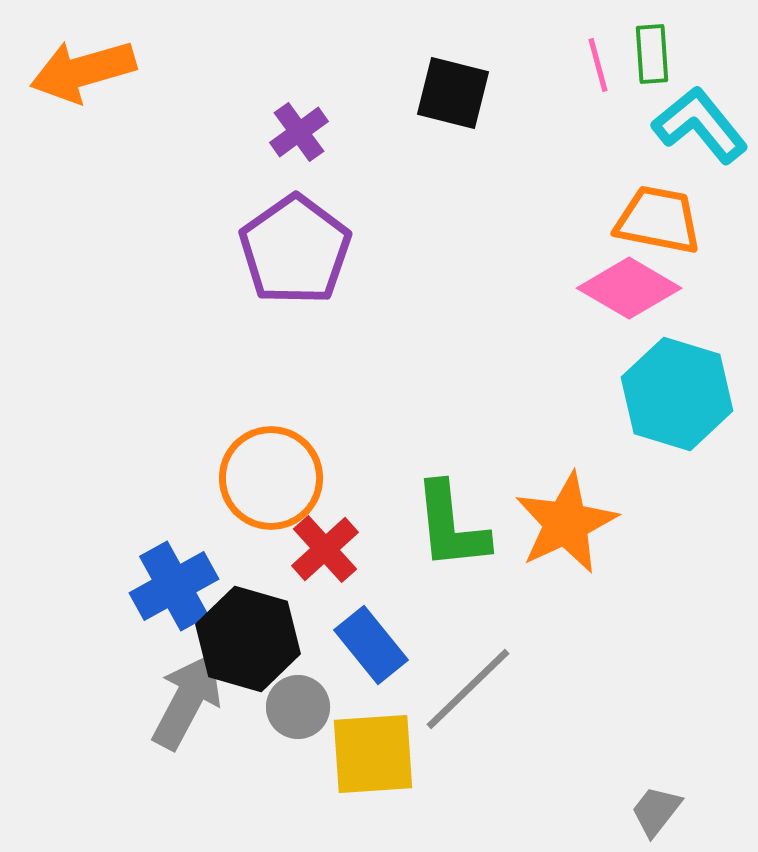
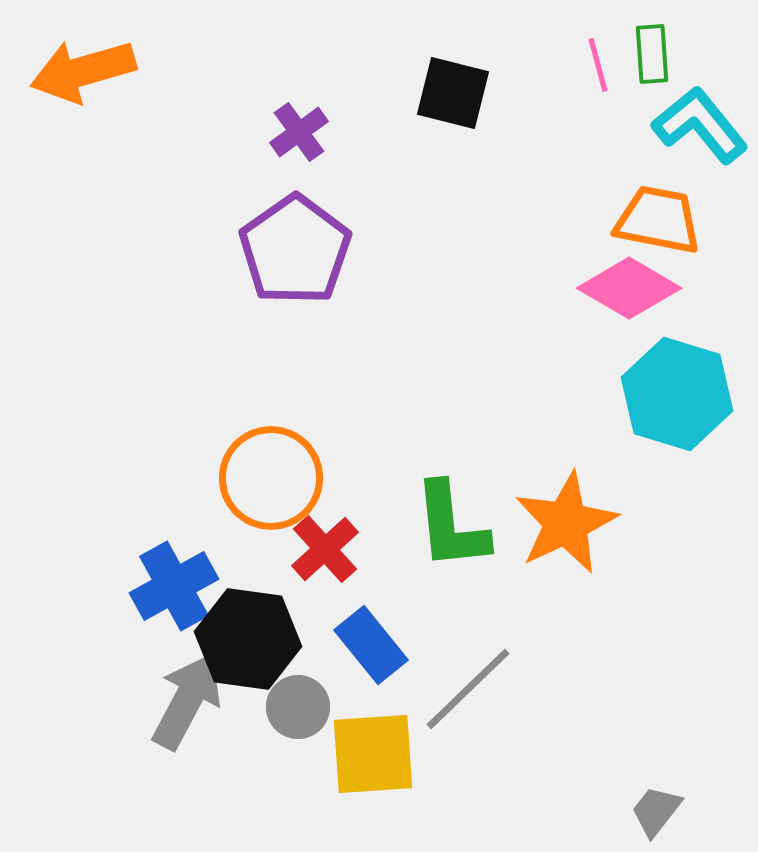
black hexagon: rotated 8 degrees counterclockwise
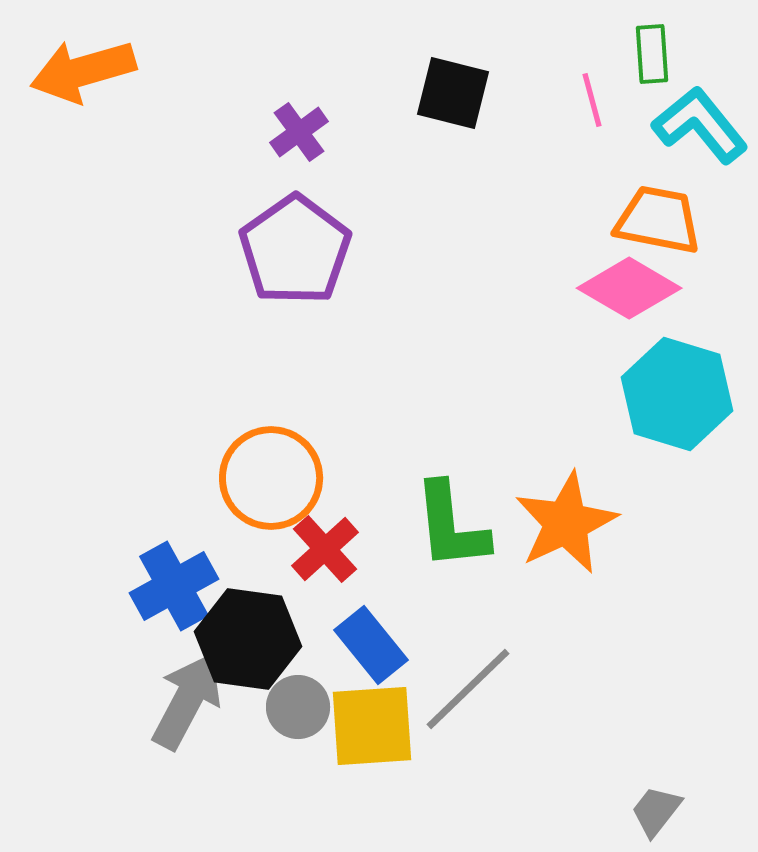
pink line: moved 6 px left, 35 px down
yellow square: moved 1 px left, 28 px up
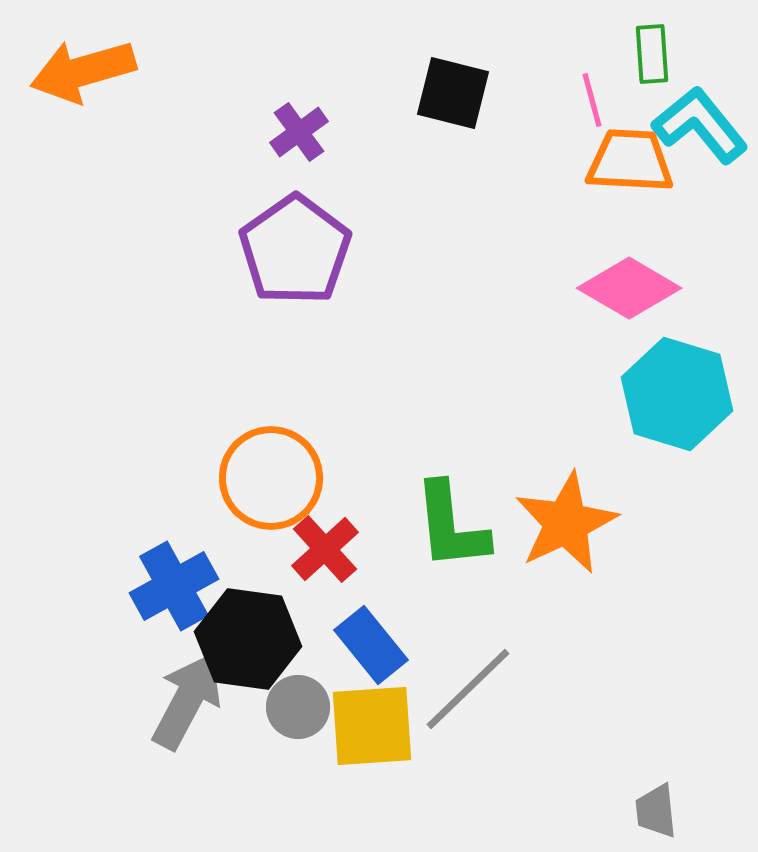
orange trapezoid: moved 28 px left, 59 px up; rotated 8 degrees counterclockwise
gray trapezoid: rotated 44 degrees counterclockwise
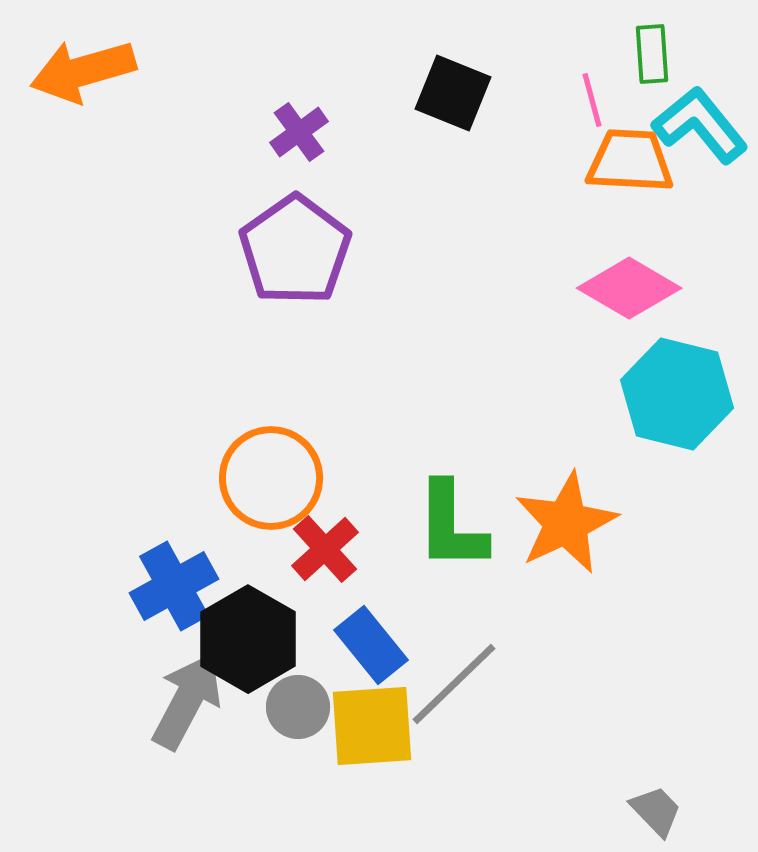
black square: rotated 8 degrees clockwise
cyan hexagon: rotated 3 degrees counterclockwise
green L-shape: rotated 6 degrees clockwise
black hexagon: rotated 22 degrees clockwise
gray line: moved 14 px left, 5 px up
gray trapezoid: rotated 142 degrees clockwise
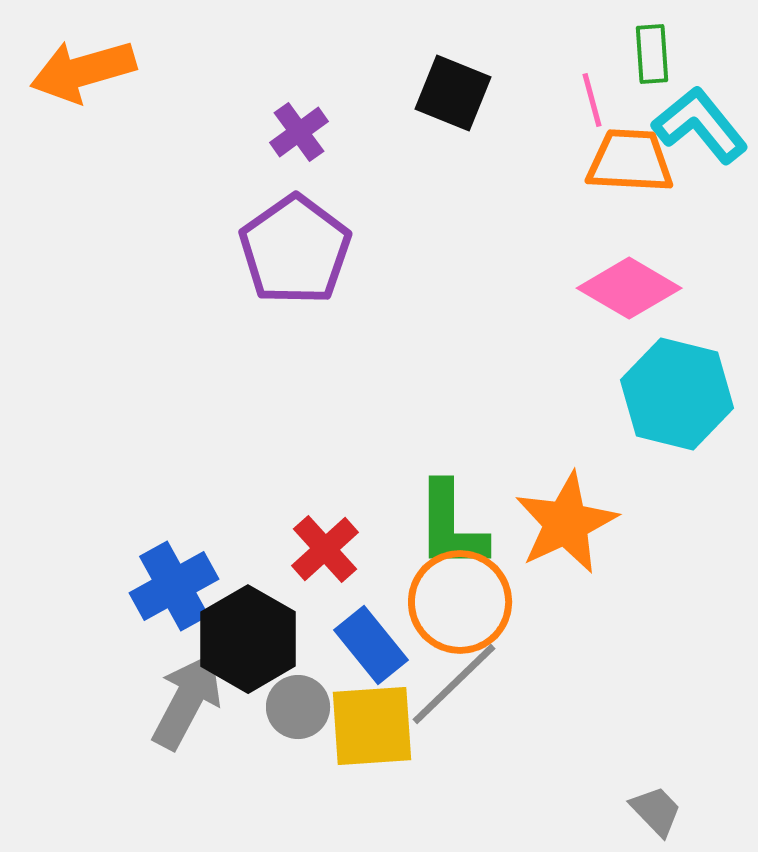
orange circle: moved 189 px right, 124 px down
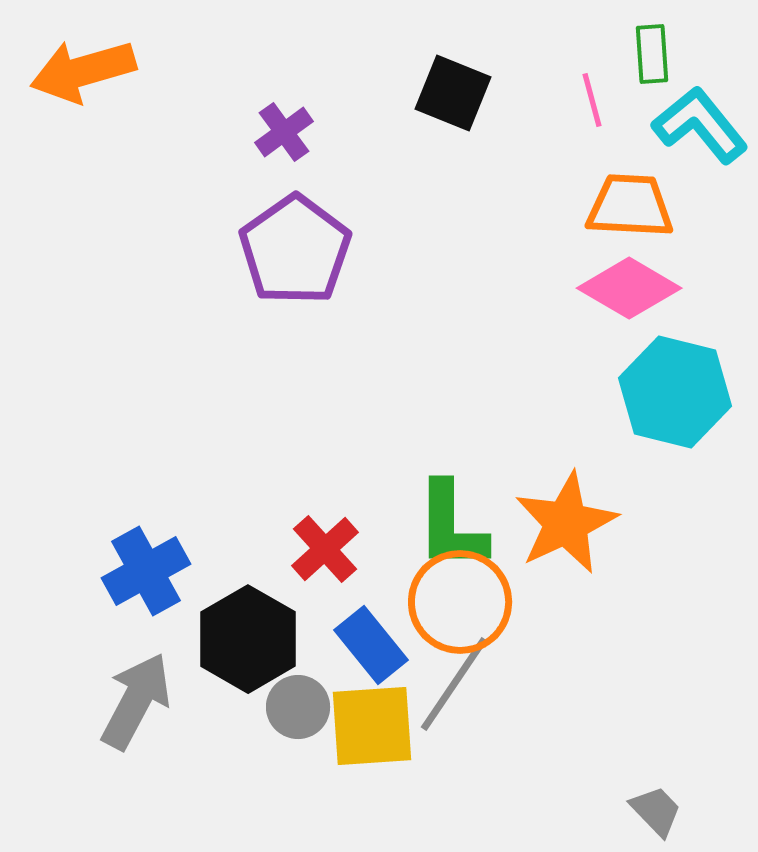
purple cross: moved 15 px left
orange trapezoid: moved 45 px down
cyan hexagon: moved 2 px left, 2 px up
blue cross: moved 28 px left, 15 px up
gray line: rotated 12 degrees counterclockwise
gray arrow: moved 51 px left
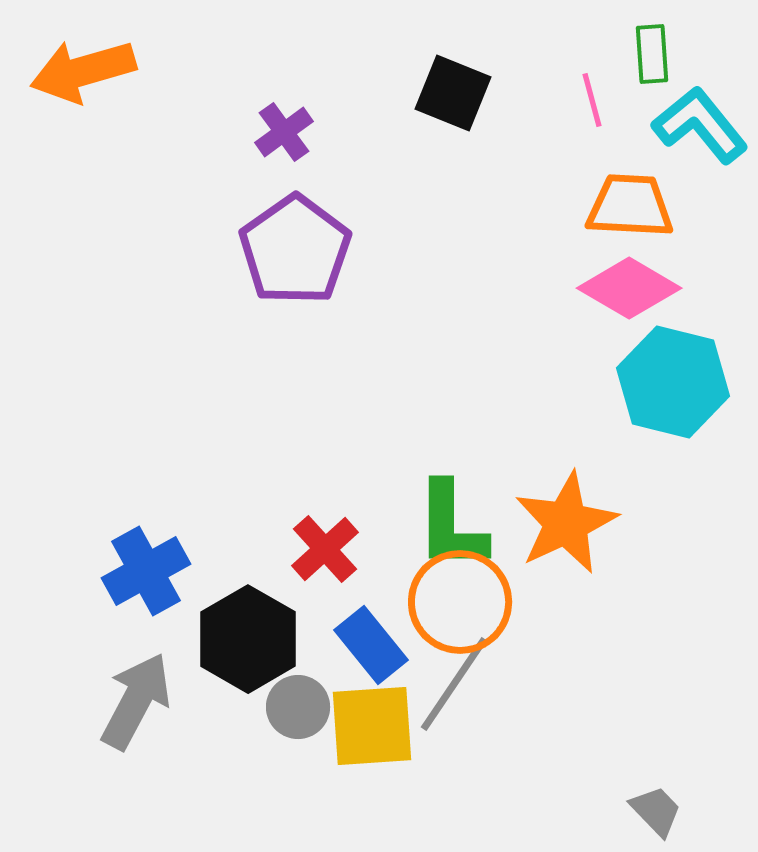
cyan hexagon: moved 2 px left, 10 px up
